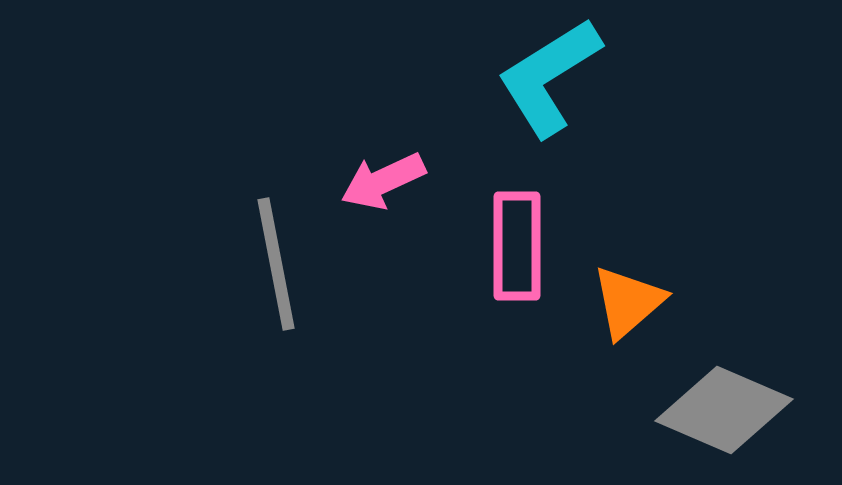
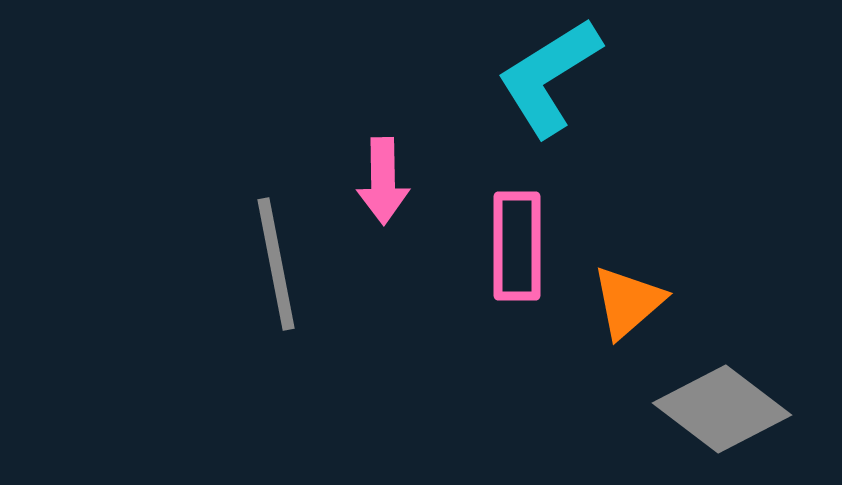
pink arrow: rotated 66 degrees counterclockwise
gray diamond: moved 2 px left, 1 px up; rotated 14 degrees clockwise
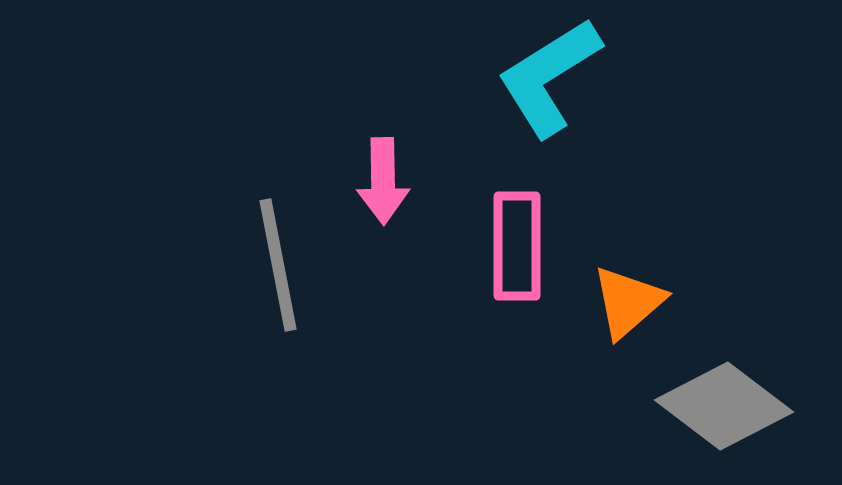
gray line: moved 2 px right, 1 px down
gray diamond: moved 2 px right, 3 px up
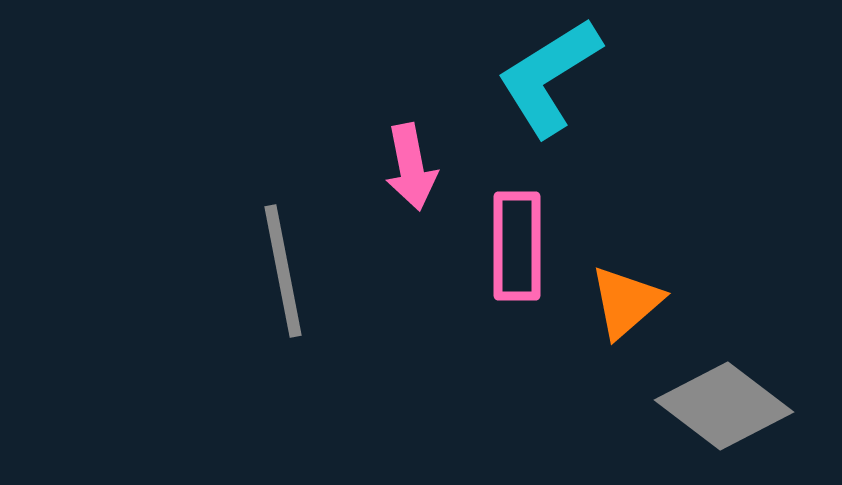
pink arrow: moved 28 px right, 14 px up; rotated 10 degrees counterclockwise
gray line: moved 5 px right, 6 px down
orange triangle: moved 2 px left
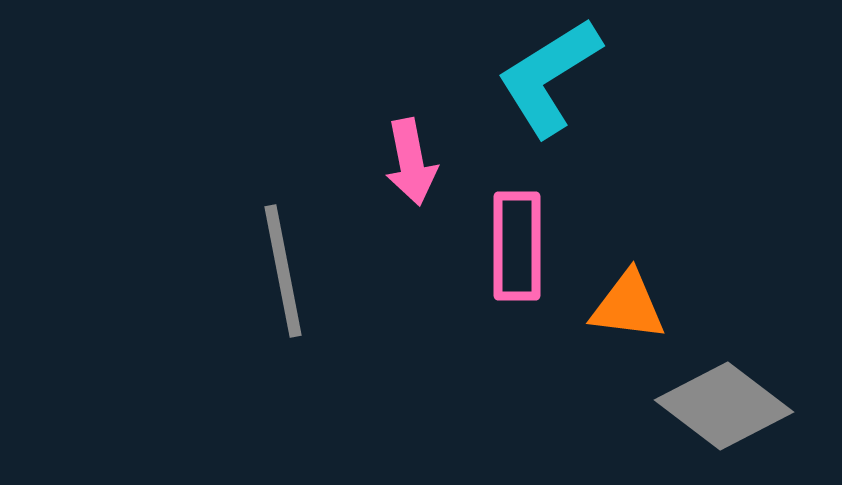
pink arrow: moved 5 px up
orange triangle: moved 2 px right, 4 px down; rotated 48 degrees clockwise
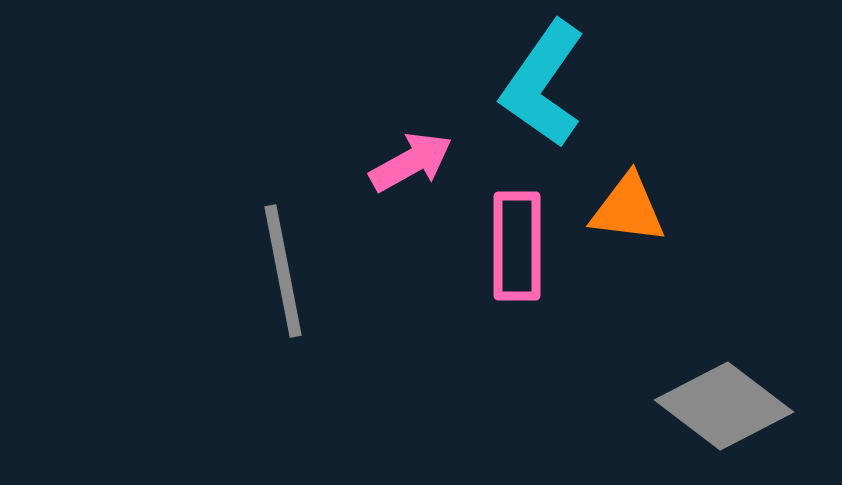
cyan L-shape: moved 6 px left, 7 px down; rotated 23 degrees counterclockwise
pink arrow: rotated 108 degrees counterclockwise
orange triangle: moved 97 px up
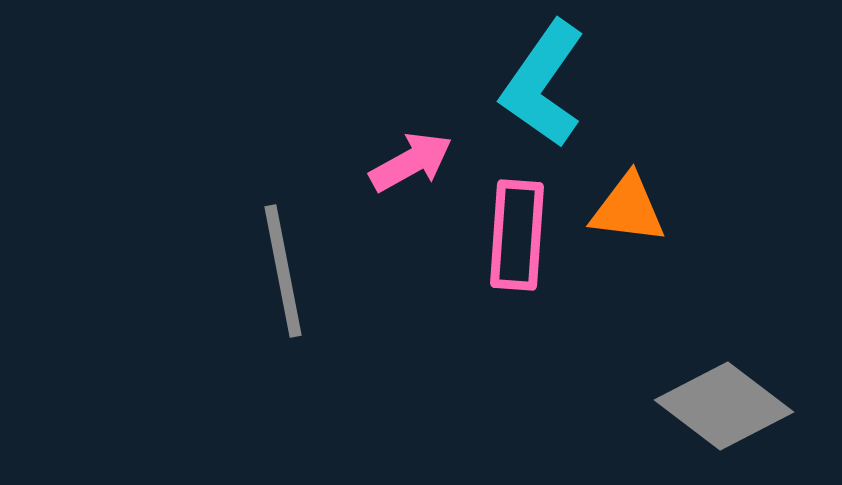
pink rectangle: moved 11 px up; rotated 4 degrees clockwise
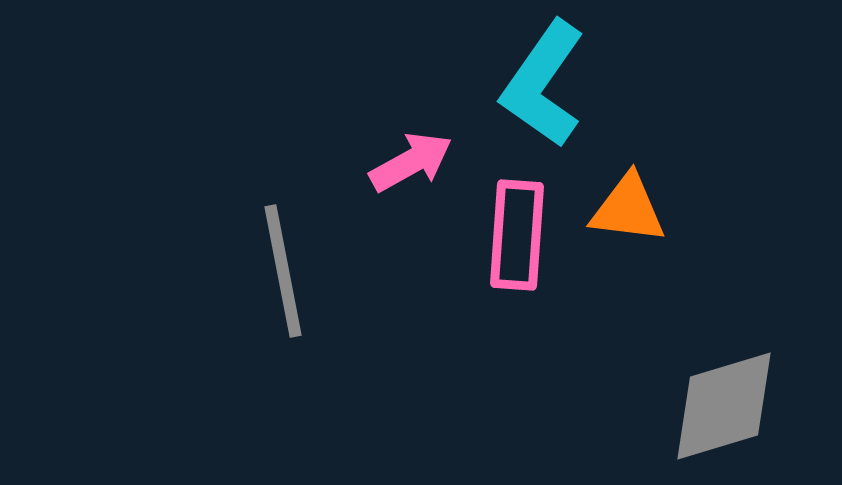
gray diamond: rotated 54 degrees counterclockwise
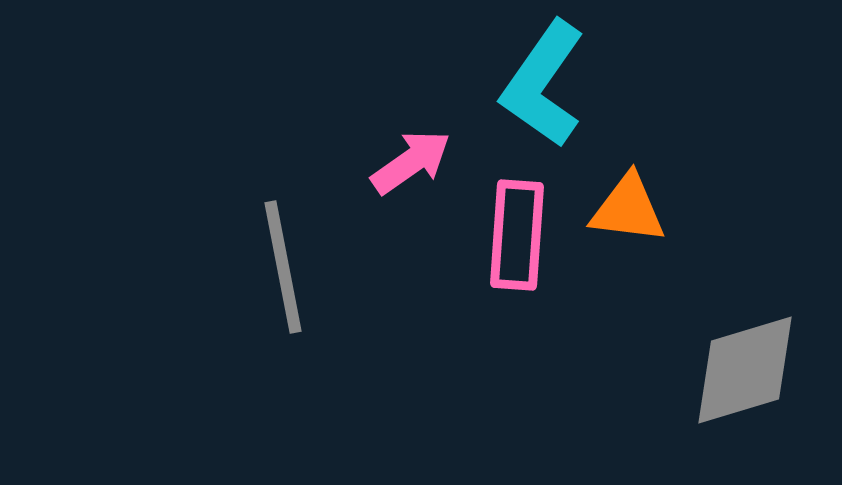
pink arrow: rotated 6 degrees counterclockwise
gray line: moved 4 px up
gray diamond: moved 21 px right, 36 px up
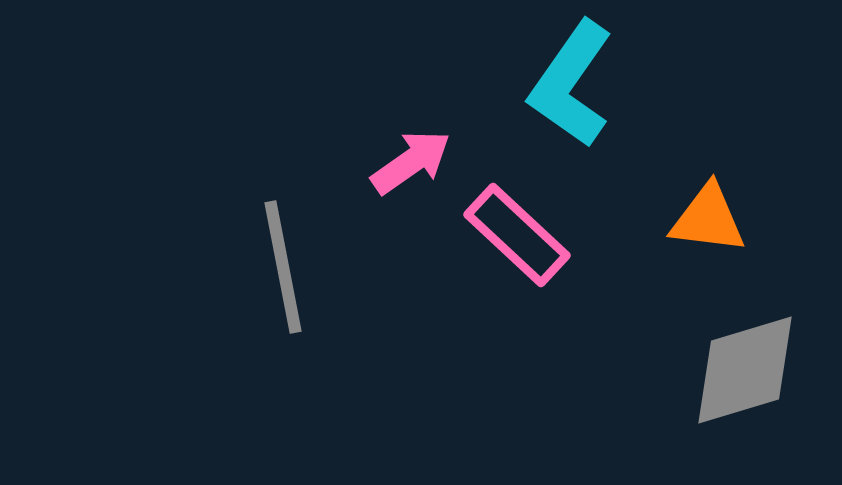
cyan L-shape: moved 28 px right
orange triangle: moved 80 px right, 10 px down
pink rectangle: rotated 51 degrees counterclockwise
